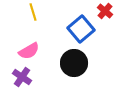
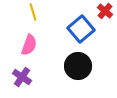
pink semicircle: moved 6 px up; rotated 40 degrees counterclockwise
black circle: moved 4 px right, 3 px down
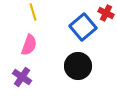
red cross: moved 1 px right, 2 px down; rotated 14 degrees counterclockwise
blue square: moved 2 px right, 2 px up
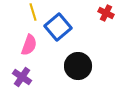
blue square: moved 25 px left
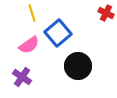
yellow line: moved 1 px left, 1 px down
blue square: moved 6 px down
pink semicircle: rotated 35 degrees clockwise
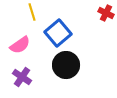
yellow line: moved 1 px up
pink semicircle: moved 9 px left
black circle: moved 12 px left, 1 px up
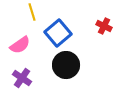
red cross: moved 2 px left, 13 px down
purple cross: moved 1 px down
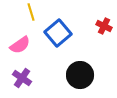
yellow line: moved 1 px left
black circle: moved 14 px right, 10 px down
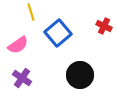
pink semicircle: moved 2 px left
